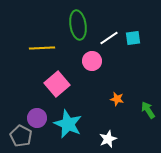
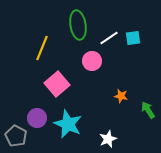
yellow line: rotated 65 degrees counterclockwise
orange star: moved 4 px right, 3 px up
gray pentagon: moved 5 px left
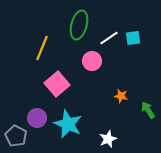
green ellipse: moved 1 px right; rotated 24 degrees clockwise
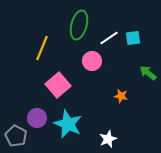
pink square: moved 1 px right, 1 px down
green arrow: moved 37 px up; rotated 18 degrees counterclockwise
